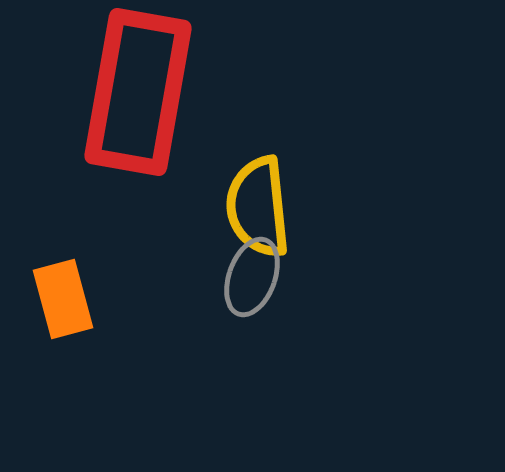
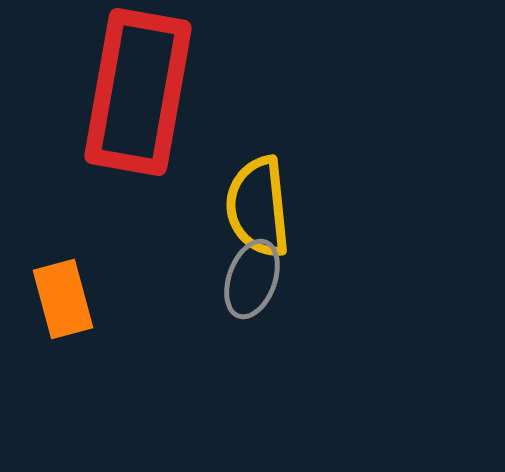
gray ellipse: moved 2 px down
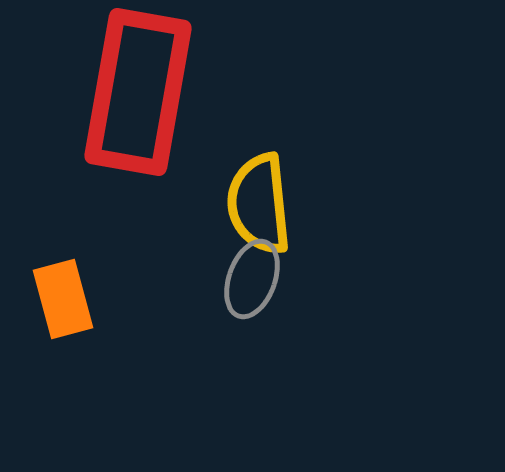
yellow semicircle: moved 1 px right, 3 px up
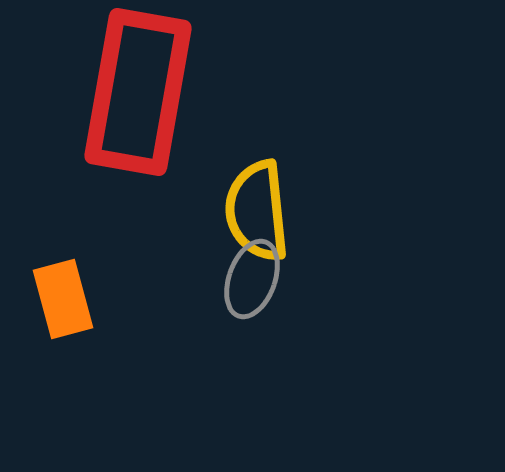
yellow semicircle: moved 2 px left, 7 px down
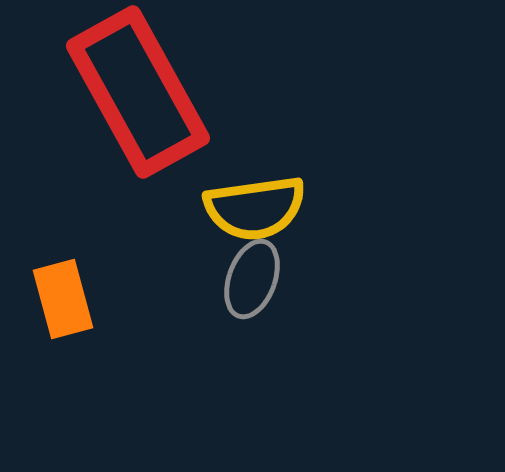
red rectangle: rotated 39 degrees counterclockwise
yellow semicircle: moved 2 px left, 3 px up; rotated 92 degrees counterclockwise
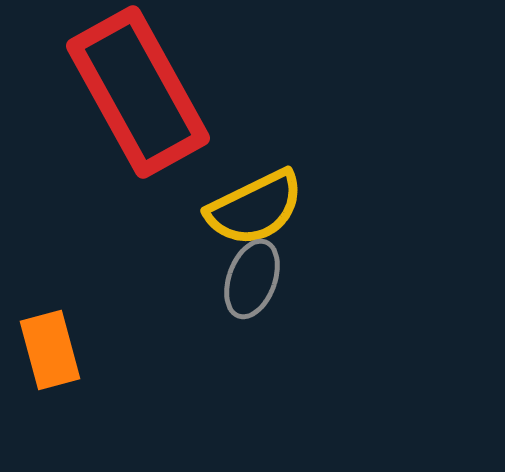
yellow semicircle: rotated 18 degrees counterclockwise
orange rectangle: moved 13 px left, 51 px down
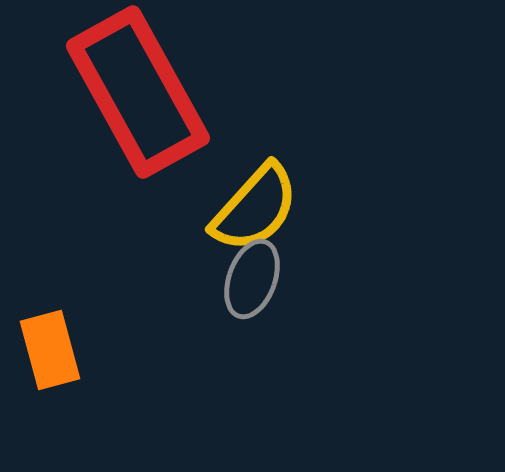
yellow semicircle: rotated 22 degrees counterclockwise
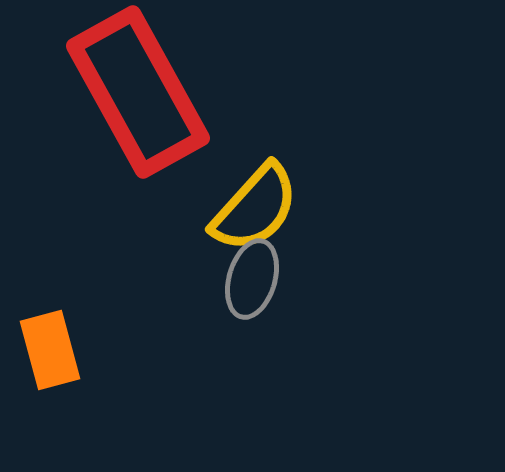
gray ellipse: rotated 4 degrees counterclockwise
